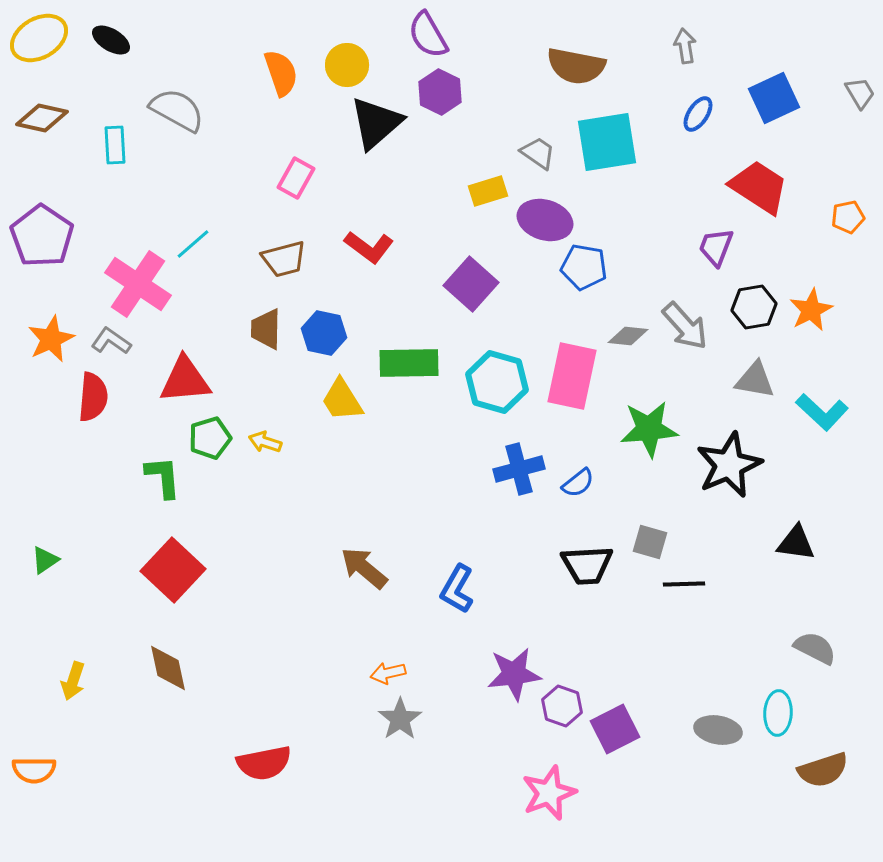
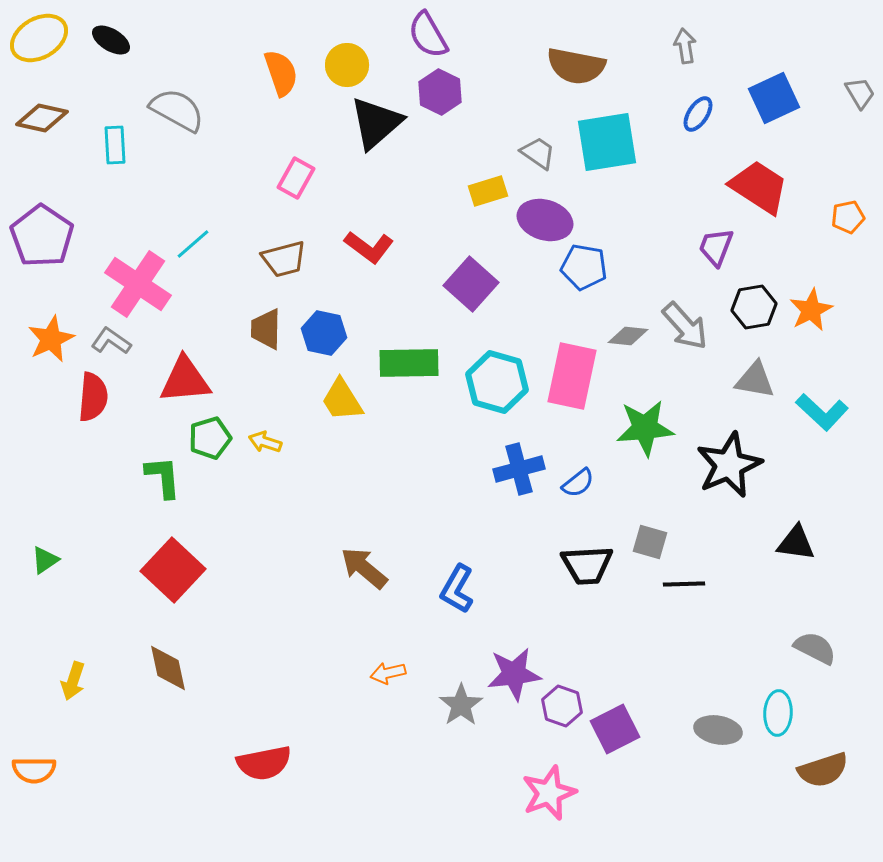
green star at (649, 429): moved 4 px left, 1 px up
gray star at (400, 719): moved 61 px right, 14 px up
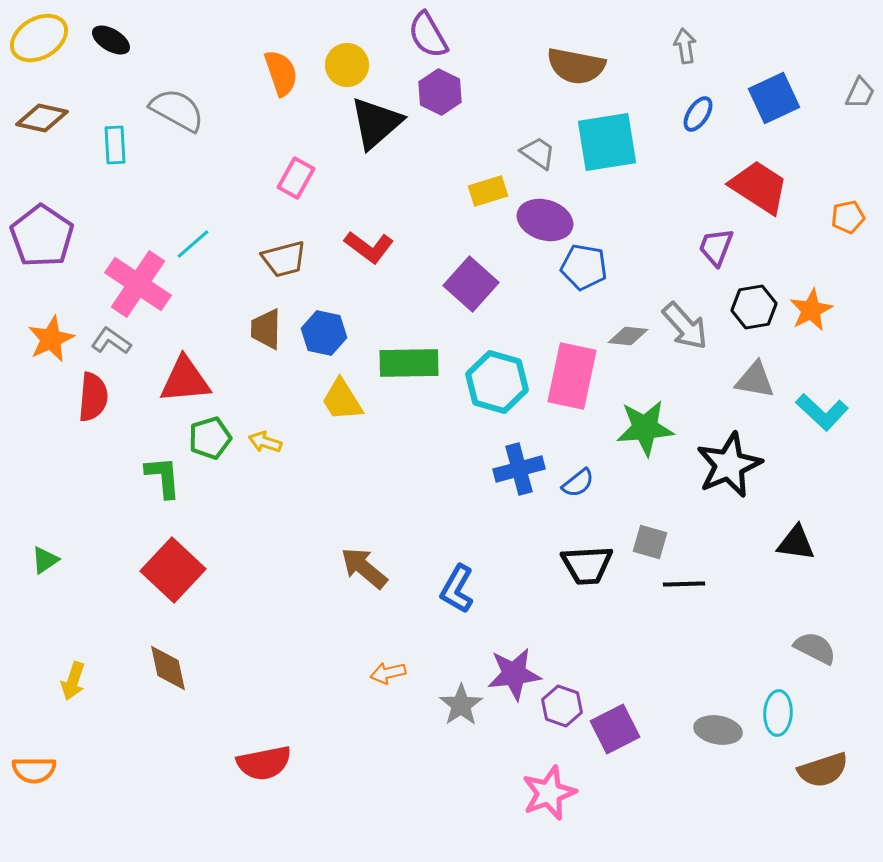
gray trapezoid at (860, 93): rotated 56 degrees clockwise
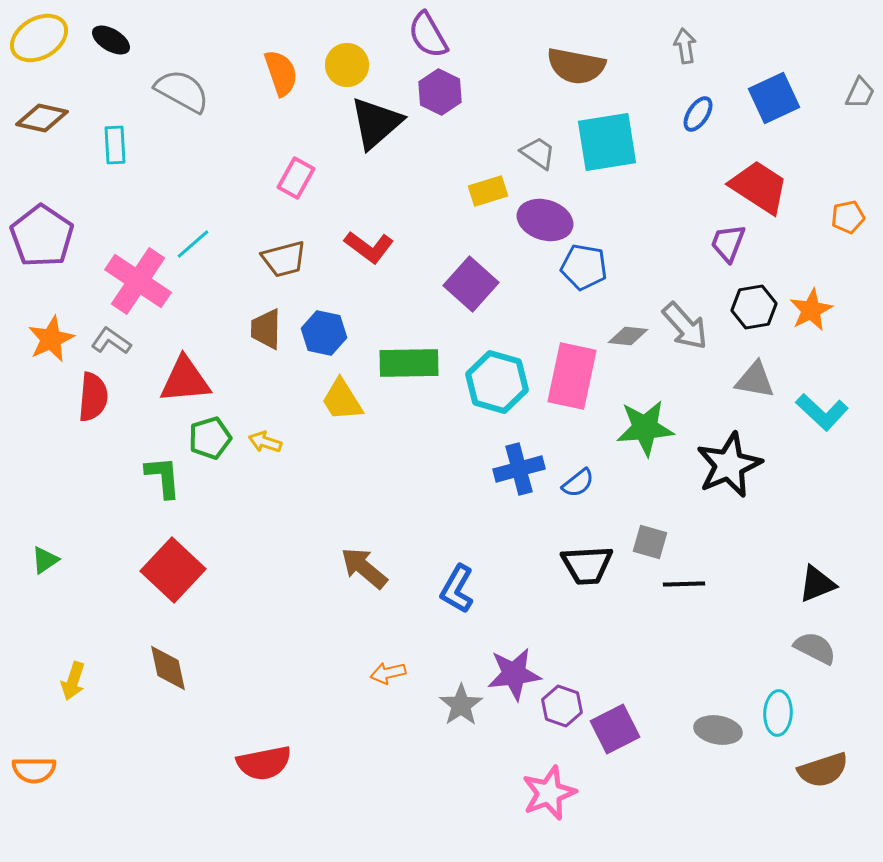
gray semicircle at (177, 110): moved 5 px right, 19 px up
purple trapezoid at (716, 247): moved 12 px right, 4 px up
pink cross at (138, 284): moved 3 px up
black triangle at (796, 543): moved 21 px right, 41 px down; rotated 30 degrees counterclockwise
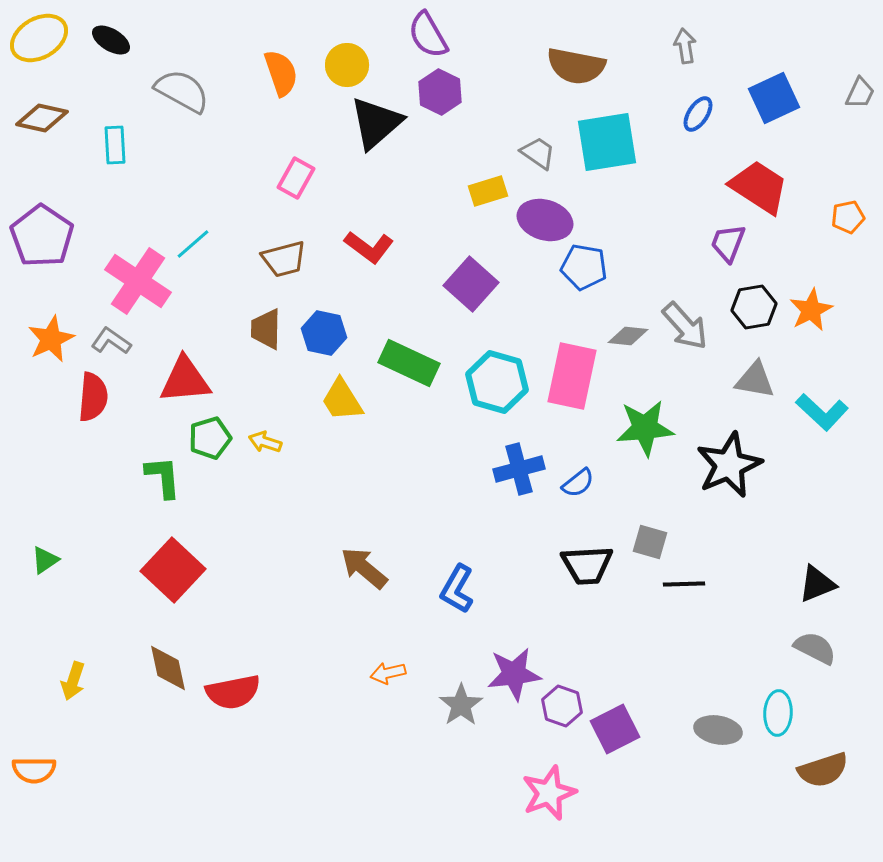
green rectangle at (409, 363): rotated 26 degrees clockwise
red semicircle at (264, 763): moved 31 px left, 71 px up
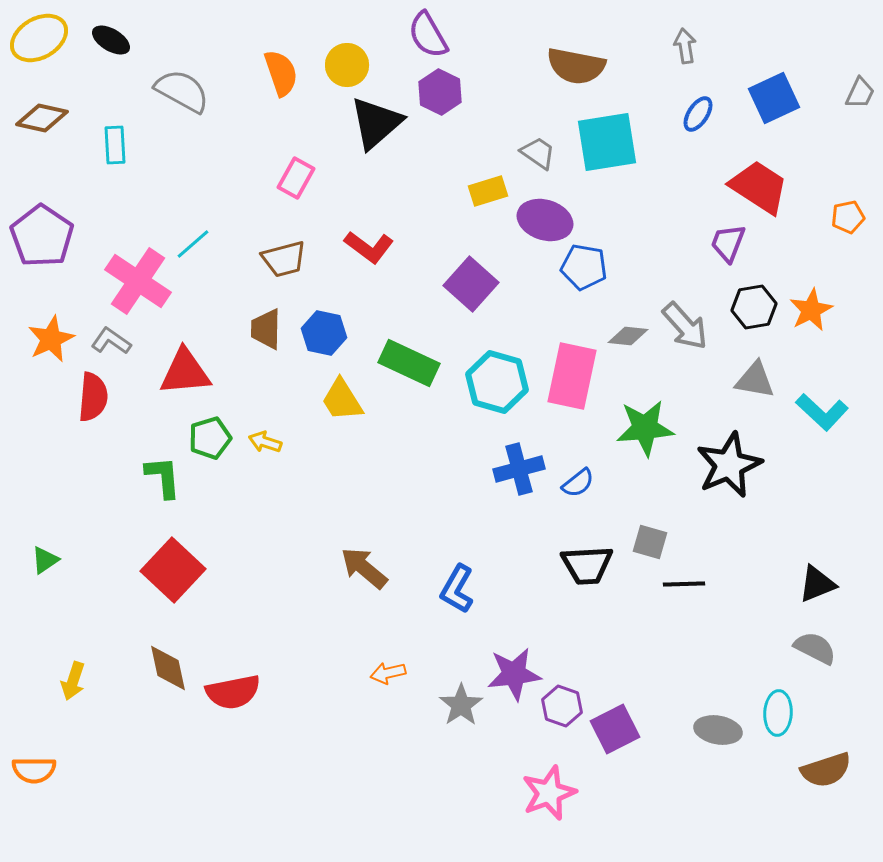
red triangle at (185, 380): moved 8 px up
brown semicircle at (823, 770): moved 3 px right
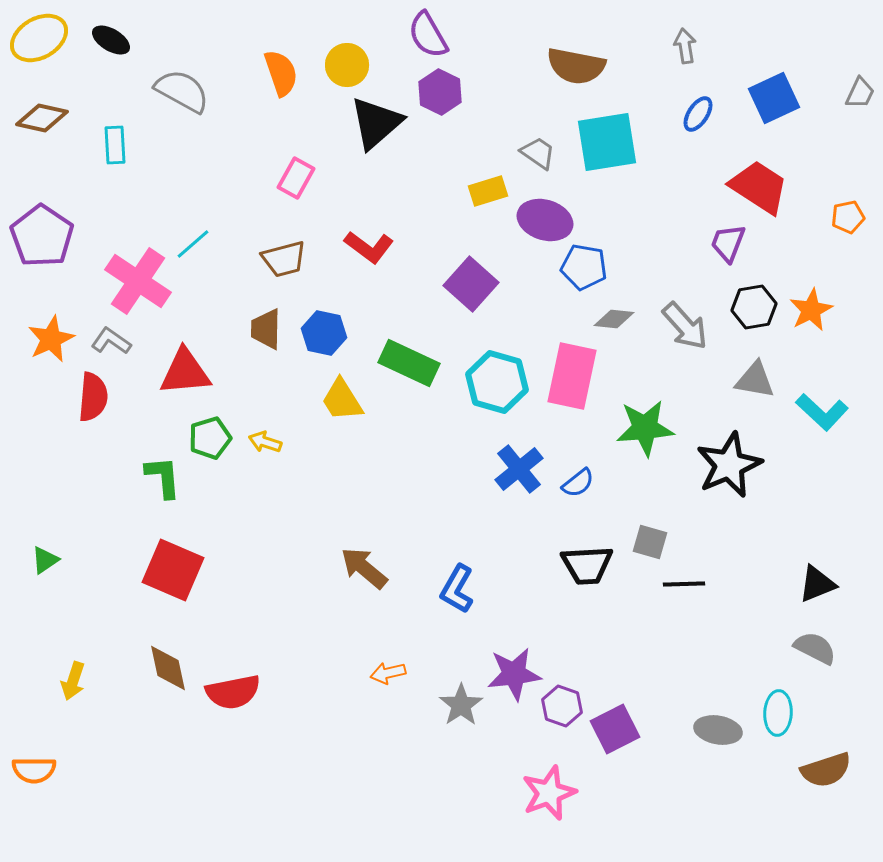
gray diamond at (628, 336): moved 14 px left, 17 px up
blue cross at (519, 469): rotated 24 degrees counterclockwise
red square at (173, 570): rotated 20 degrees counterclockwise
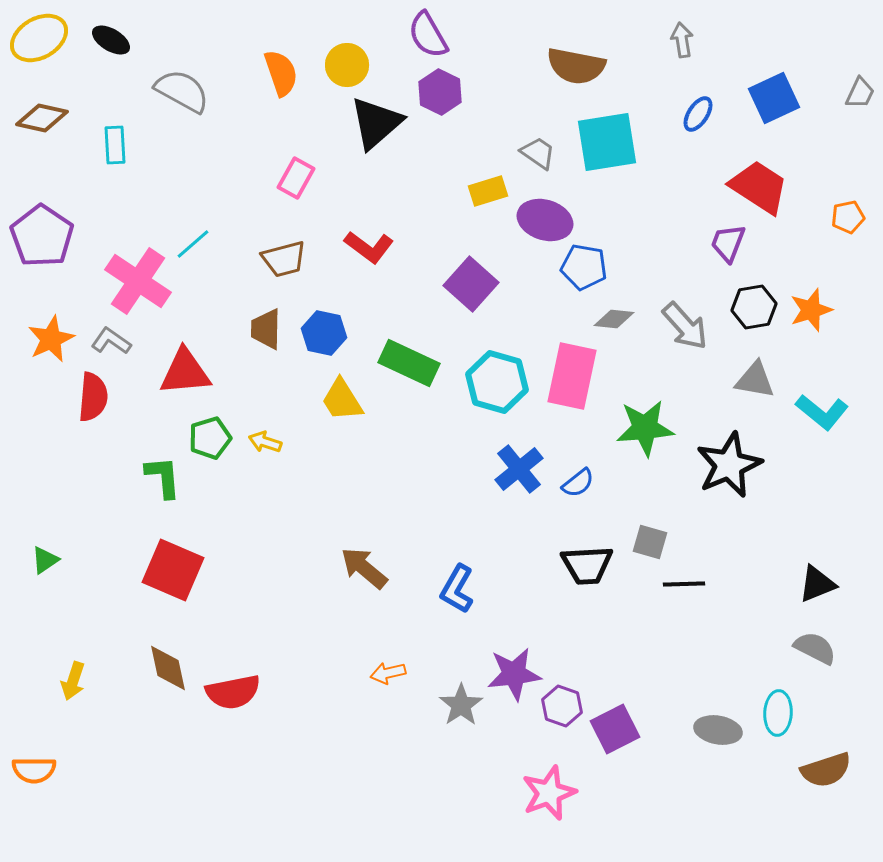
gray arrow at (685, 46): moved 3 px left, 6 px up
orange star at (811, 310): rotated 9 degrees clockwise
cyan L-shape at (822, 412): rotated 4 degrees counterclockwise
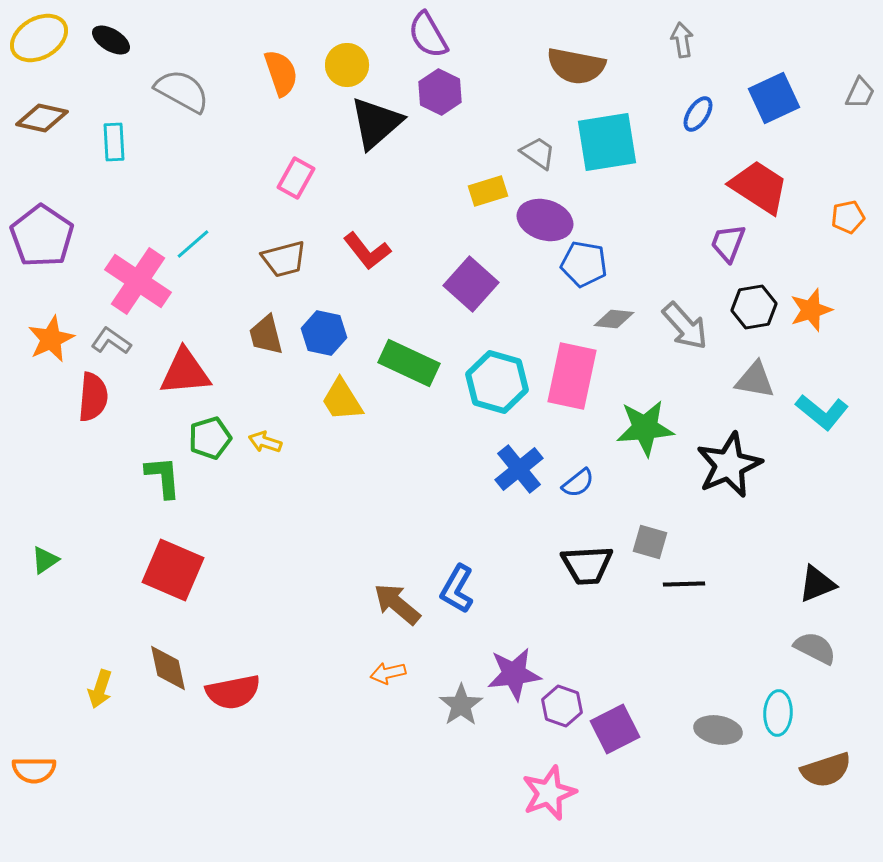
cyan rectangle at (115, 145): moved 1 px left, 3 px up
red L-shape at (369, 247): moved 2 px left, 4 px down; rotated 15 degrees clockwise
blue pentagon at (584, 267): moved 3 px up
brown trapezoid at (266, 329): moved 6 px down; rotated 15 degrees counterclockwise
brown arrow at (364, 568): moved 33 px right, 36 px down
yellow arrow at (73, 681): moved 27 px right, 8 px down
